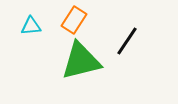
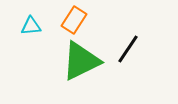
black line: moved 1 px right, 8 px down
green triangle: rotated 12 degrees counterclockwise
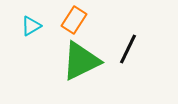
cyan triangle: rotated 25 degrees counterclockwise
black line: rotated 8 degrees counterclockwise
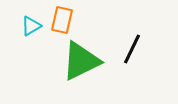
orange rectangle: moved 12 px left; rotated 20 degrees counterclockwise
black line: moved 4 px right
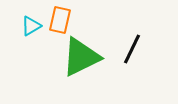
orange rectangle: moved 2 px left
green triangle: moved 4 px up
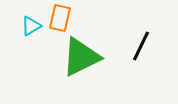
orange rectangle: moved 2 px up
black line: moved 9 px right, 3 px up
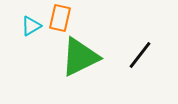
black line: moved 1 px left, 9 px down; rotated 12 degrees clockwise
green triangle: moved 1 px left
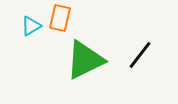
green triangle: moved 5 px right, 3 px down
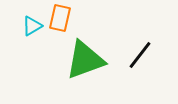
cyan triangle: moved 1 px right
green triangle: rotated 6 degrees clockwise
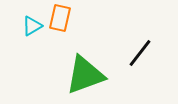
black line: moved 2 px up
green triangle: moved 15 px down
